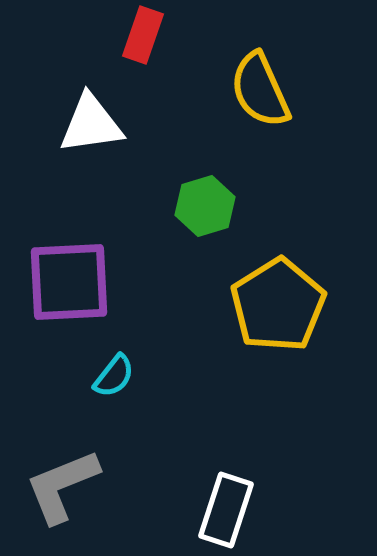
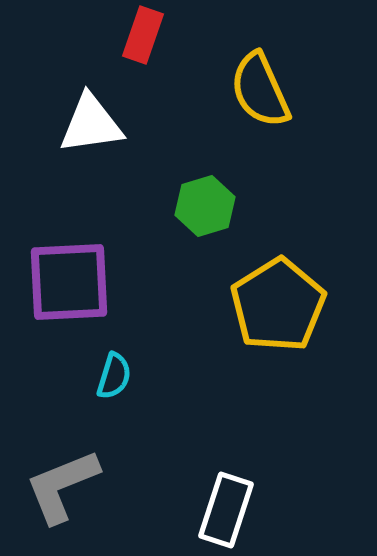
cyan semicircle: rotated 21 degrees counterclockwise
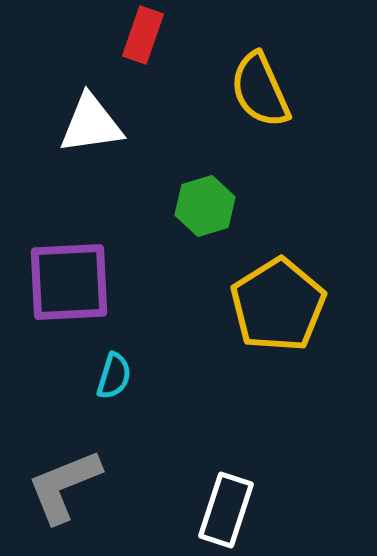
gray L-shape: moved 2 px right
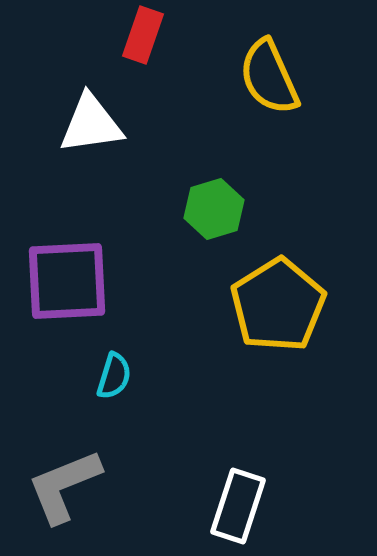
yellow semicircle: moved 9 px right, 13 px up
green hexagon: moved 9 px right, 3 px down
purple square: moved 2 px left, 1 px up
white rectangle: moved 12 px right, 4 px up
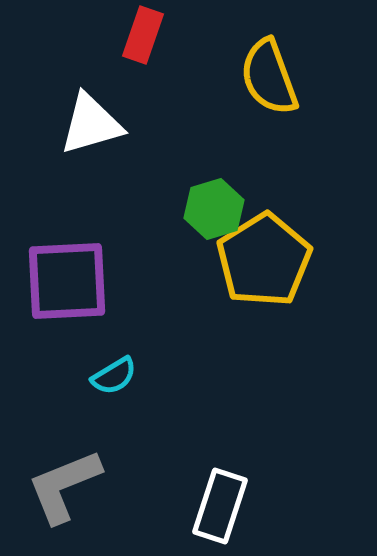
yellow semicircle: rotated 4 degrees clockwise
white triangle: rotated 8 degrees counterclockwise
yellow pentagon: moved 14 px left, 45 px up
cyan semicircle: rotated 42 degrees clockwise
white rectangle: moved 18 px left
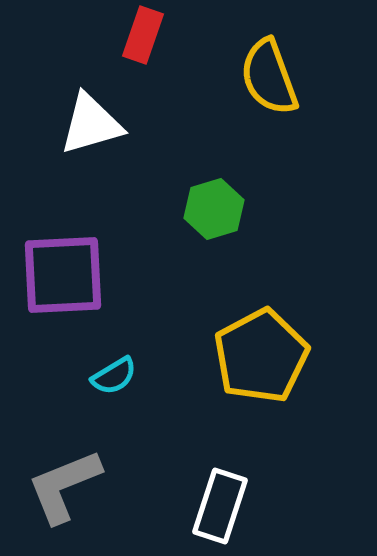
yellow pentagon: moved 3 px left, 96 px down; rotated 4 degrees clockwise
purple square: moved 4 px left, 6 px up
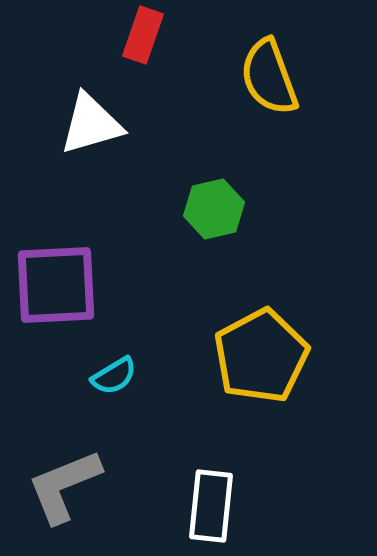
green hexagon: rotated 4 degrees clockwise
purple square: moved 7 px left, 10 px down
white rectangle: moved 9 px left; rotated 12 degrees counterclockwise
